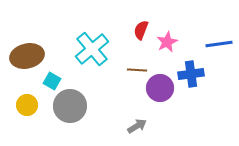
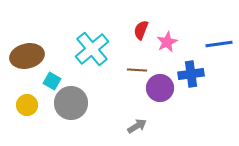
gray circle: moved 1 px right, 3 px up
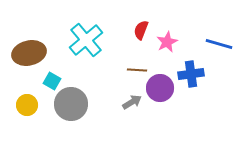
blue line: rotated 24 degrees clockwise
cyan cross: moved 6 px left, 9 px up
brown ellipse: moved 2 px right, 3 px up
gray circle: moved 1 px down
gray arrow: moved 5 px left, 24 px up
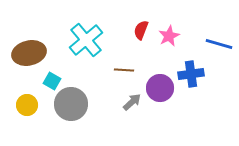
pink star: moved 2 px right, 6 px up
brown line: moved 13 px left
gray arrow: rotated 12 degrees counterclockwise
